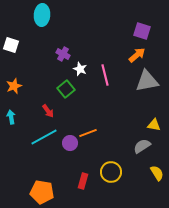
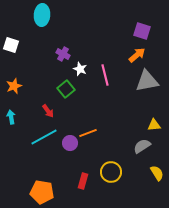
yellow triangle: rotated 16 degrees counterclockwise
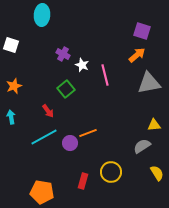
white star: moved 2 px right, 4 px up
gray triangle: moved 2 px right, 2 px down
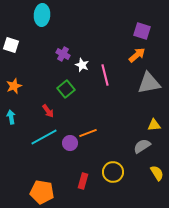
yellow circle: moved 2 px right
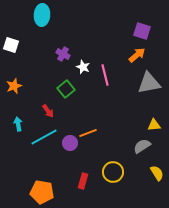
white star: moved 1 px right, 2 px down
cyan arrow: moved 7 px right, 7 px down
